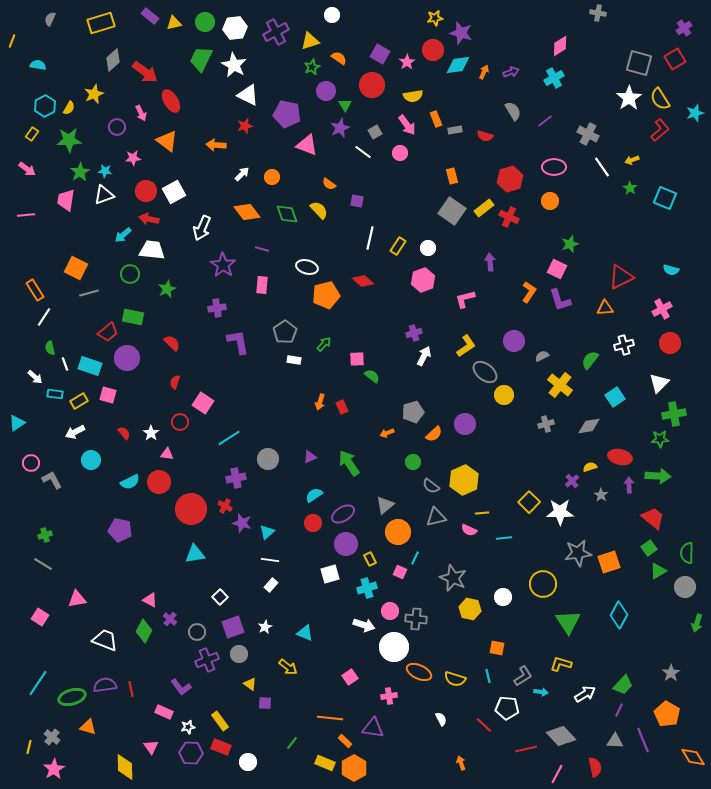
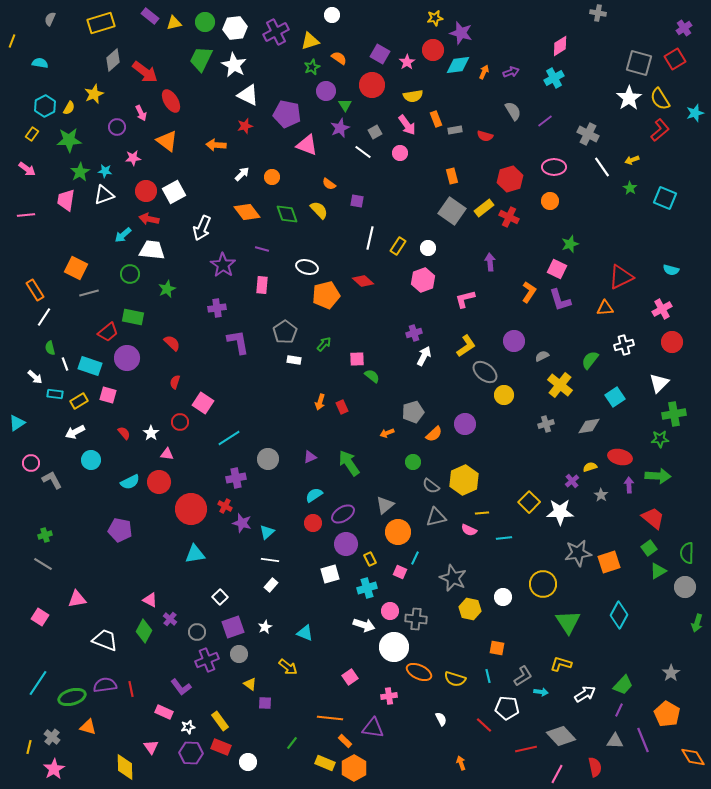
cyan semicircle at (38, 65): moved 2 px right, 2 px up
red circle at (670, 343): moved 2 px right, 1 px up
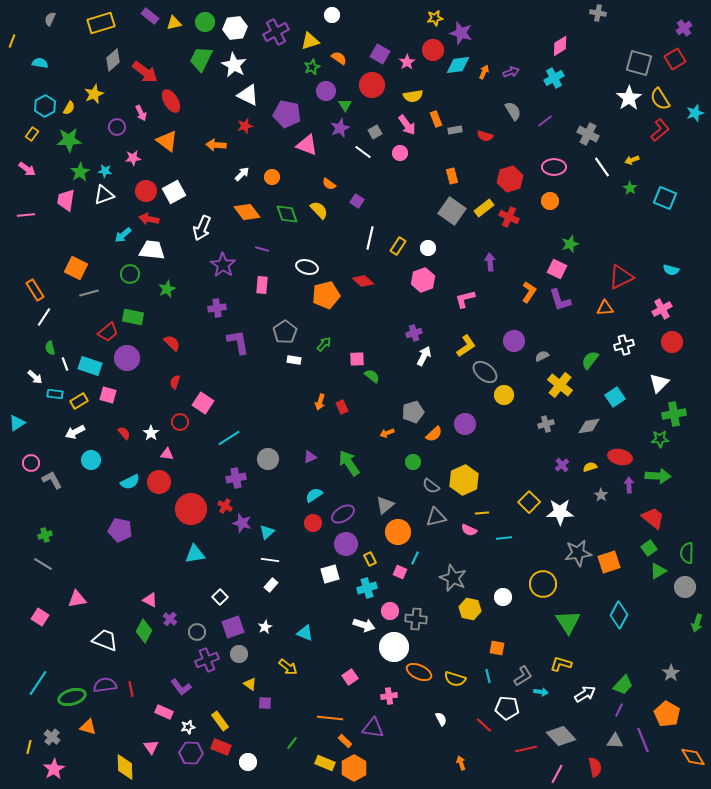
purple square at (357, 201): rotated 24 degrees clockwise
purple cross at (572, 481): moved 10 px left, 16 px up
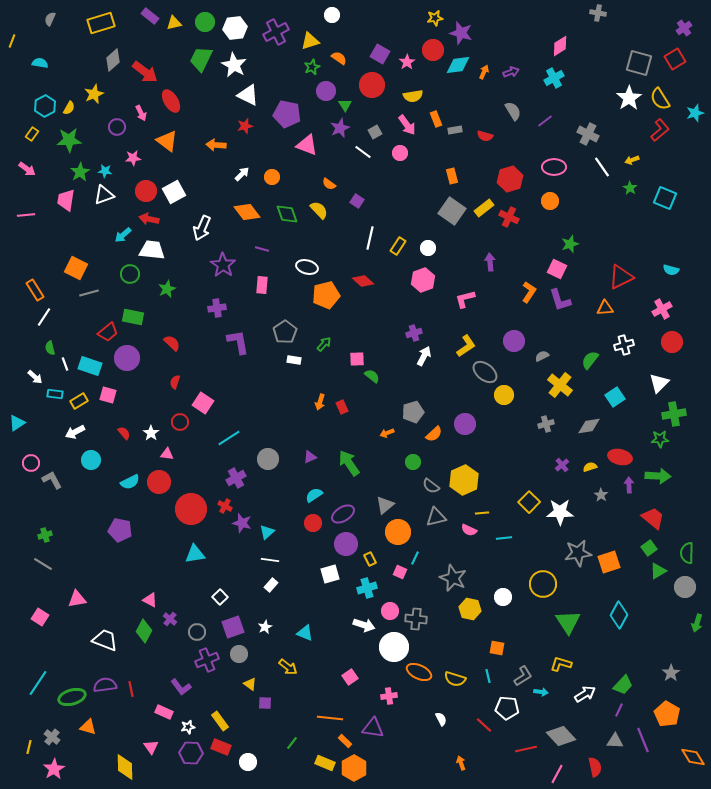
purple cross at (236, 478): rotated 18 degrees counterclockwise
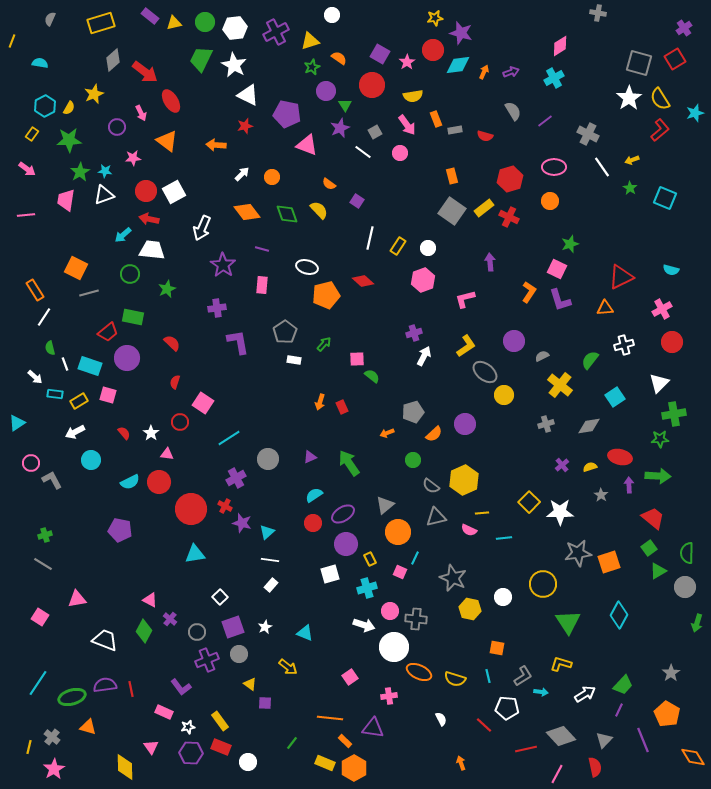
green circle at (413, 462): moved 2 px up
gray triangle at (615, 741): moved 11 px left, 1 px up; rotated 48 degrees counterclockwise
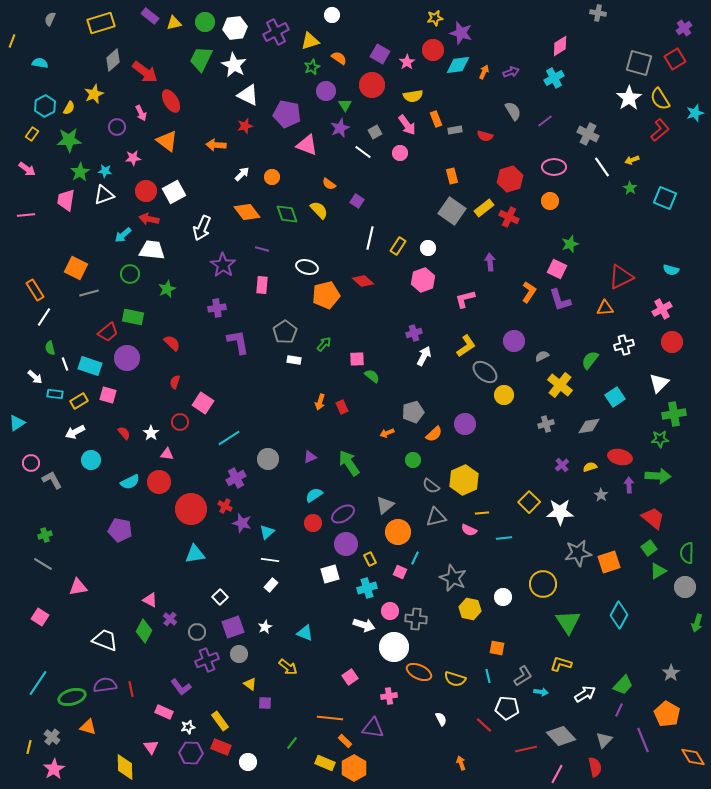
pink triangle at (77, 599): moved 1 px right, 12 px up
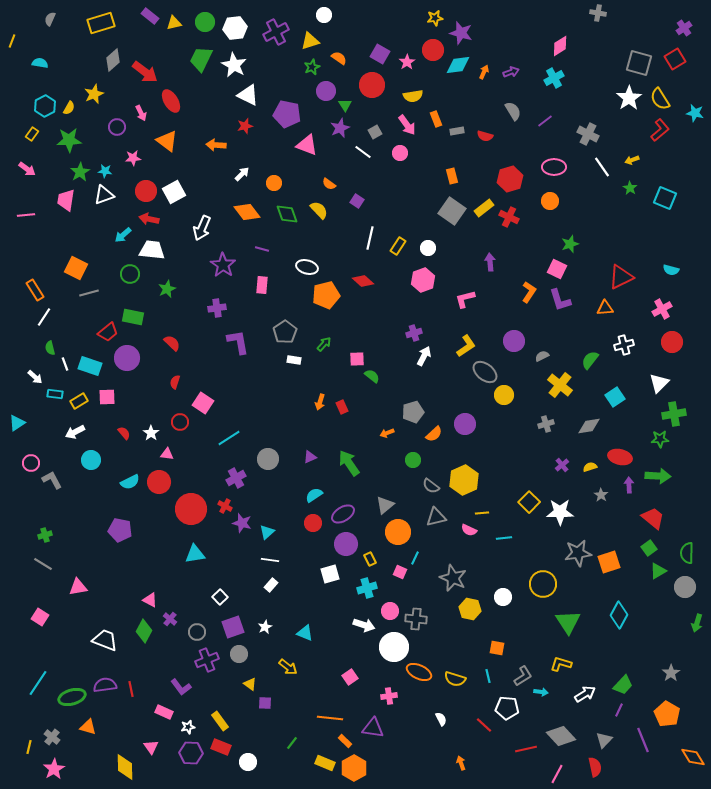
white circle at (332, 15): moved 8 px left
cyan star at (695, 113): rotated 30 degrees clockwise
gray rectangle at (455, 130): moved 2 px right, 1 px down
orange circle at (272, 177): moved 2 px right, 6 px down
pink square at (108, 395): moved 1 px left, 2 px down; rotated 18 degrees counterclockwise
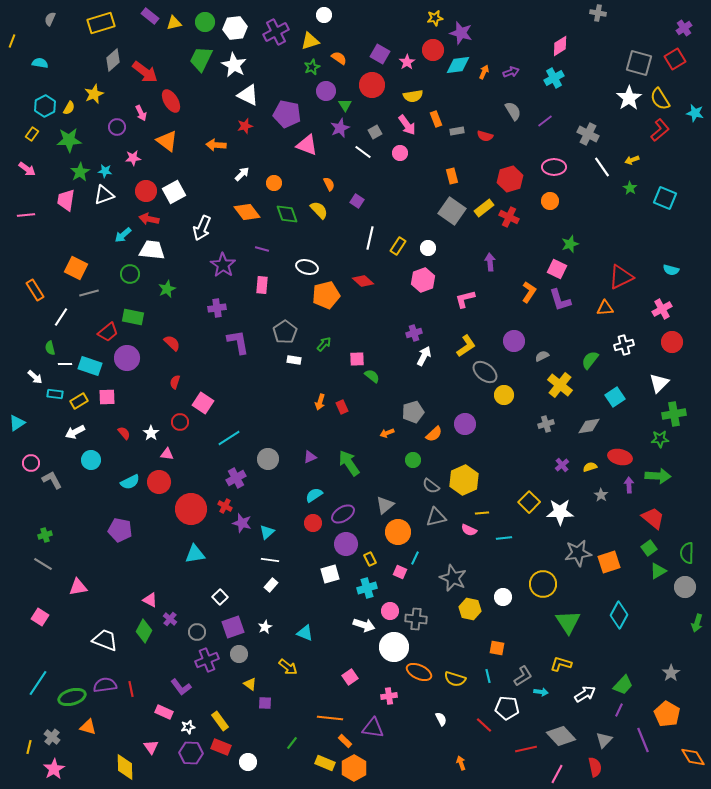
orange semicircle at (329, 184): rotated 152 degrees counterclockwise
white line at (44, 317): moved 17 px right
white line at (65, 364): rotated 72 degrees counterclockwise
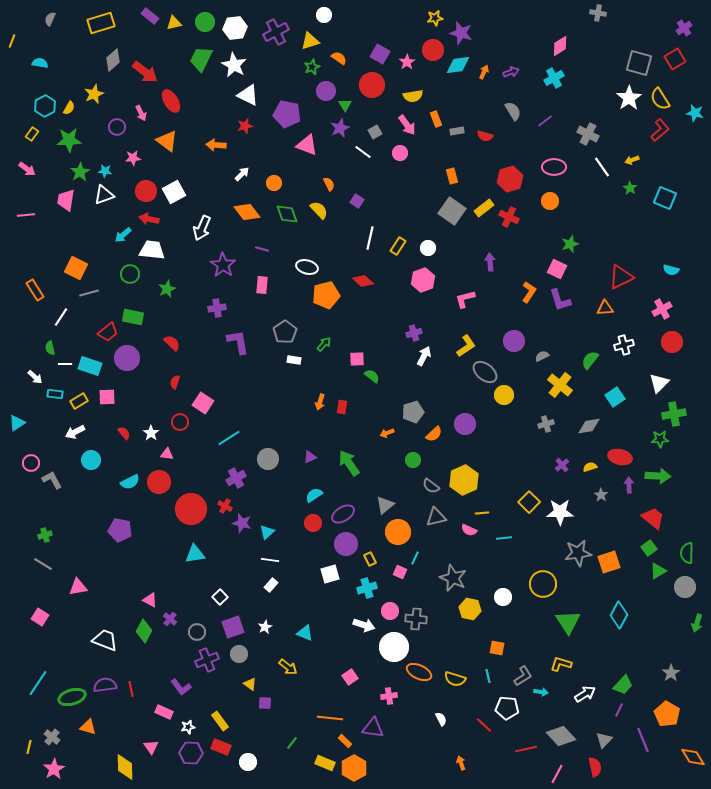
red rectangle at (342, 407): rotated 32 degrees clockwise
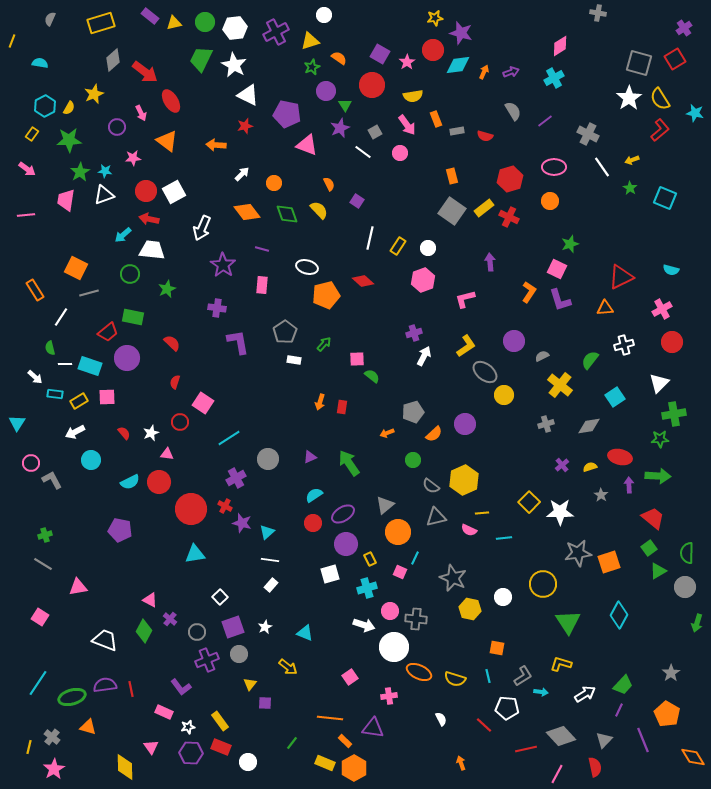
purple cross at (217, 308): rotated 18 degrees clockwise
cyan triangle at (17, 423): rotated 24 degrees counterclockwise
white star at (151, 433): rotated 14 degrees clockwise
yellow triangle at (250, 684): rotated 32 degrees clockwise
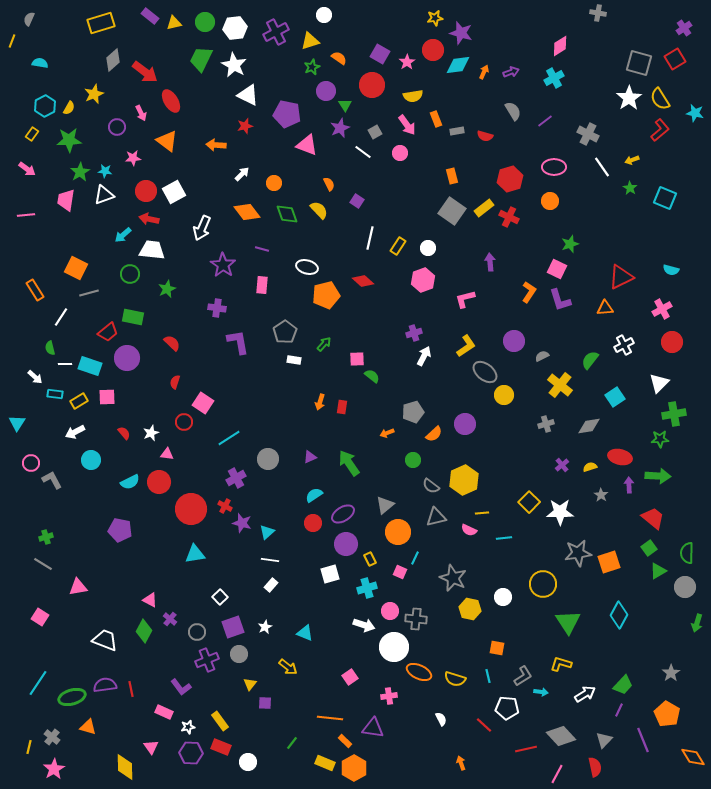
gray semicircle at (50, 19): moved 21 px left
white cross at (624, 345): rotated 12 degrees counterclockwise
red circle at (180, 422): moved 4 px right
green cross at (45, 535): moved 1 px right, 2 px down
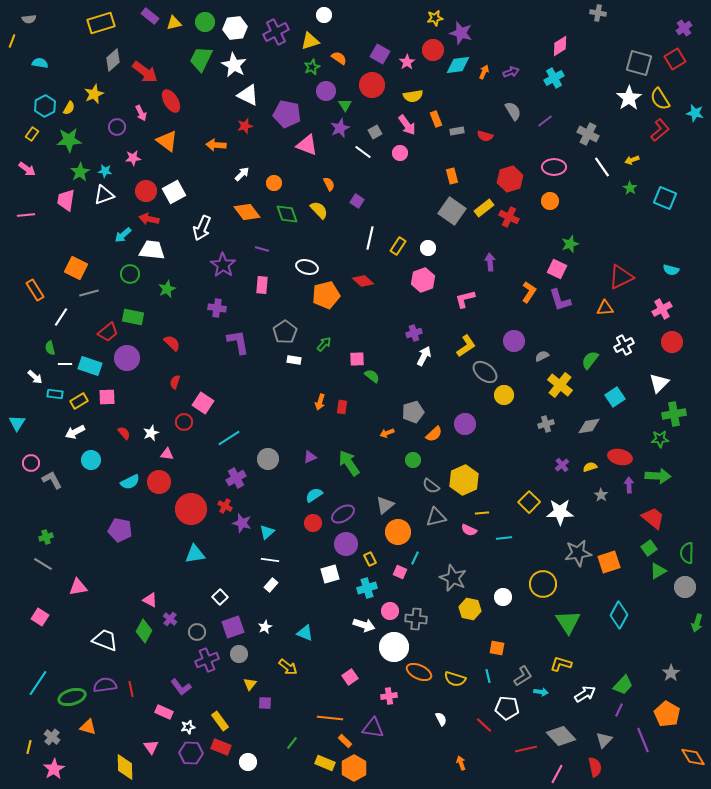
gray semicircle at (29, 19): rotated 120 degrees counterclockwise
